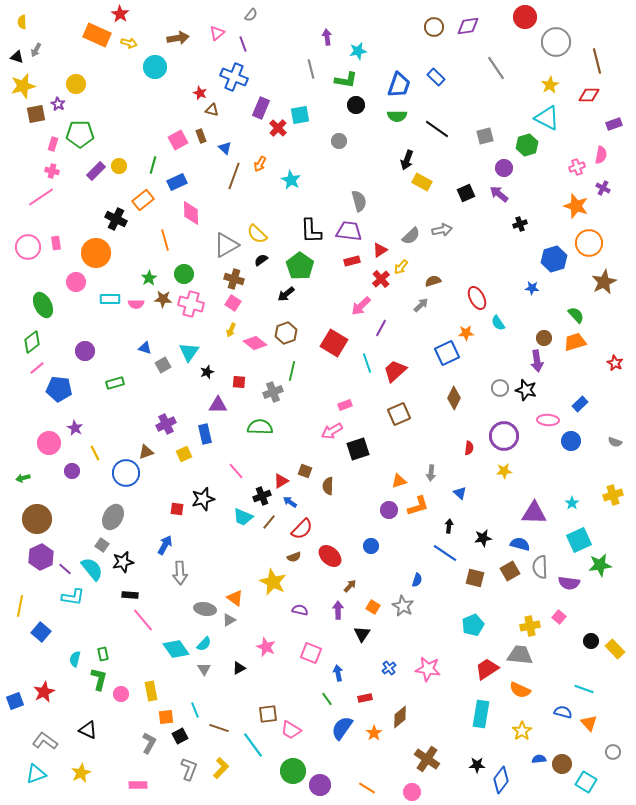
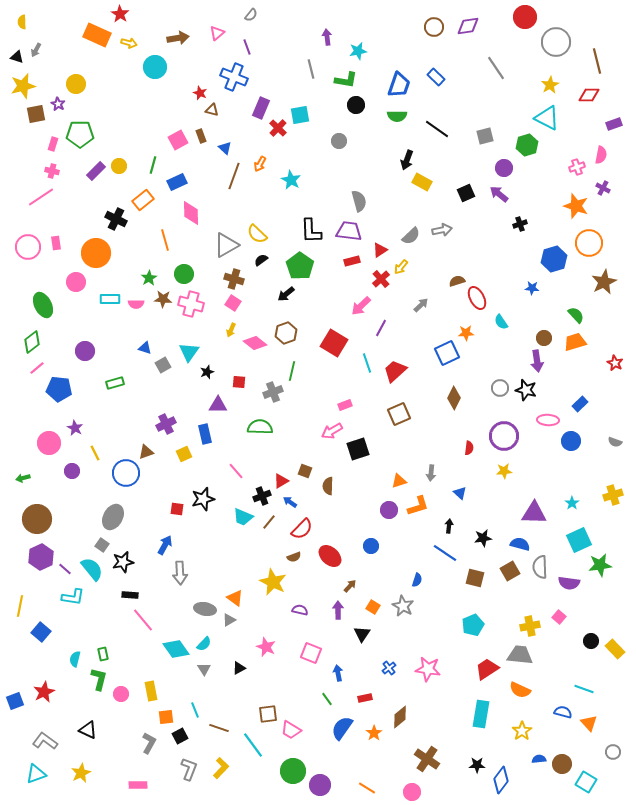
purple line at (243, 44): moved 4 px right, 3 px down
brown semicircle at (433, 281): moved 24 px right
cyan semicircle at (498, 323): moved 3 px right, 1 px up
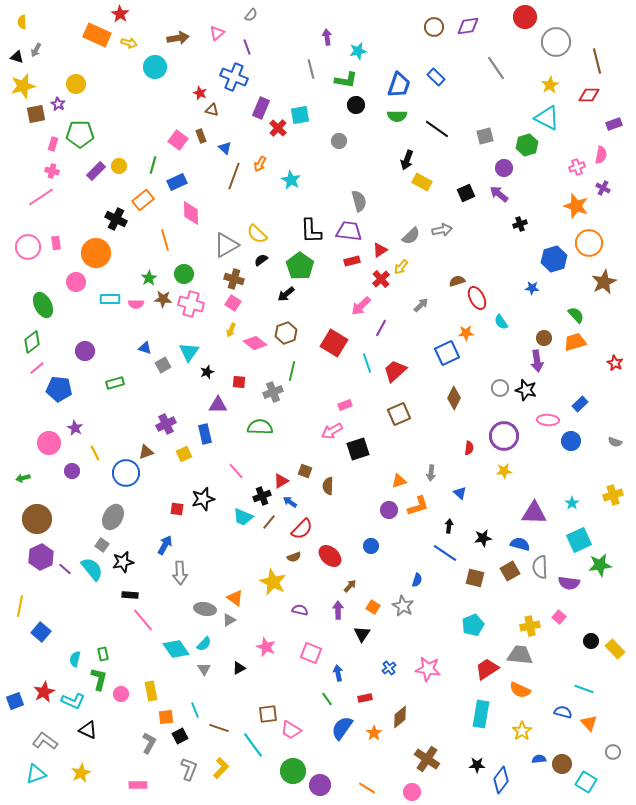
pink square at (178, 140): rotated 24 degrees counterclockwise
cyan L-shape at (73, 597): moved 104 px down; rotated 15 degrees clockwise
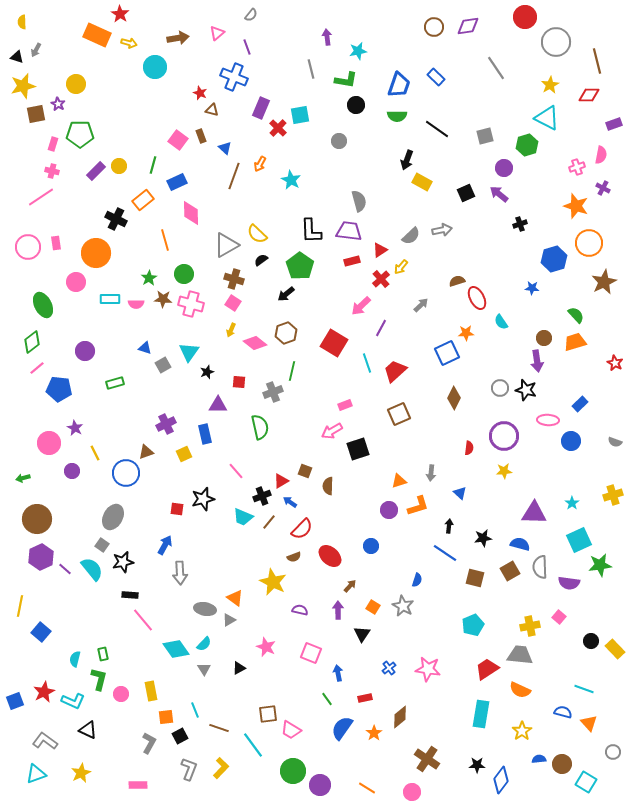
green semicircle at (260, 427): rotated 75 degrees clockwise
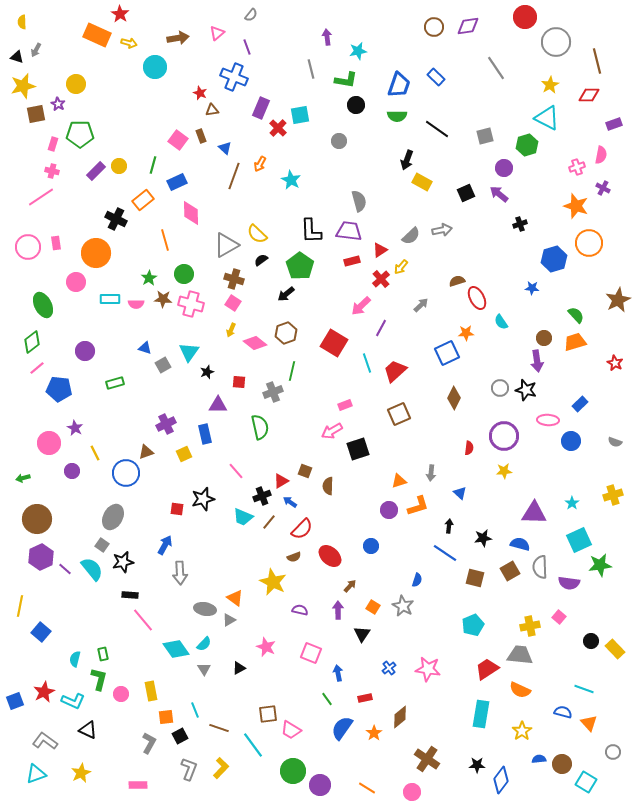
brown triangle at (212, 110): rotated 24 degrees counterclockwise
brown star at (604, 282): moved 14 px right, 18 px down
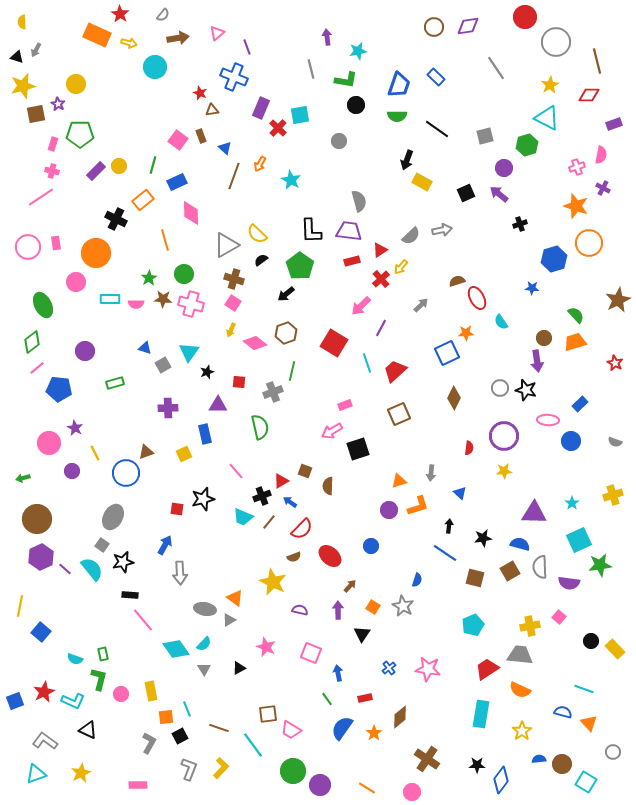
gray semicircle at (251, 15): moved 88 px left
purple cross at (166, 424): moved 2 px right, 16 px up; rotated 24 degrees clockwise
cyan semicircle at (75, 659): rotated 84 degrees counterclockwise
cyan line at (195, 710): moved 8 px left, 1 px up
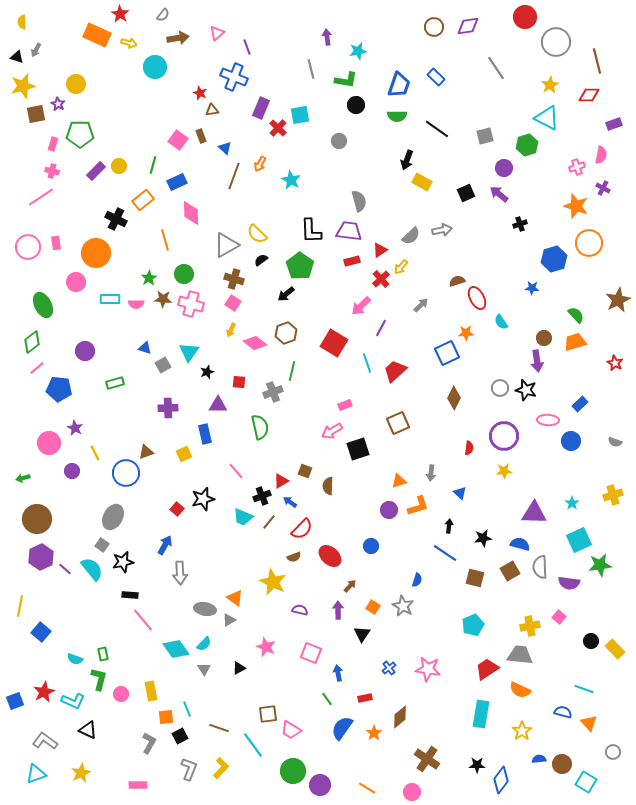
brown square at (399, 414): moved 1 px left, 9 px down
red square at (177, 509): rotated 32 degrees clockwise
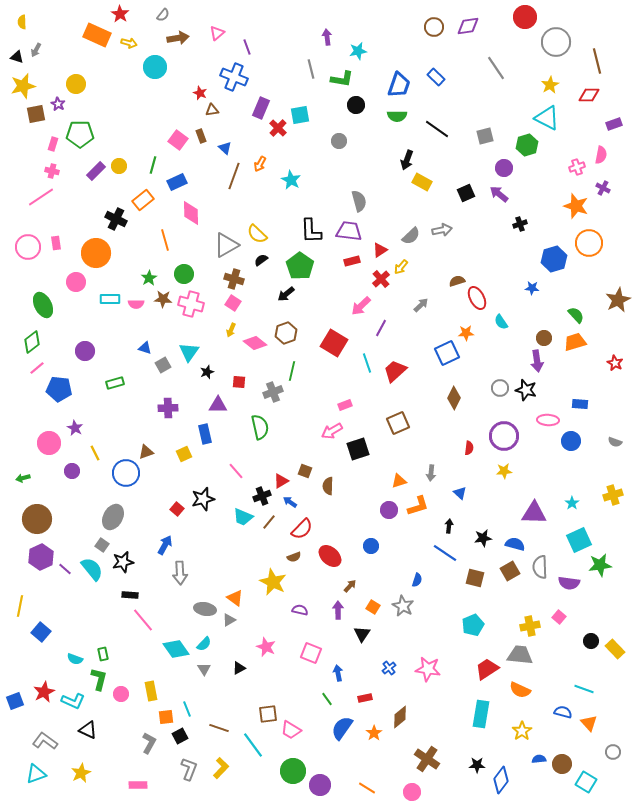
green L-shape at (346, 80): moved 4 px left, 1 px up
blue rectangle at (580, 404): rotated 49 degrees clockwise
blue semicircle at (520, 544): moved 5 px left
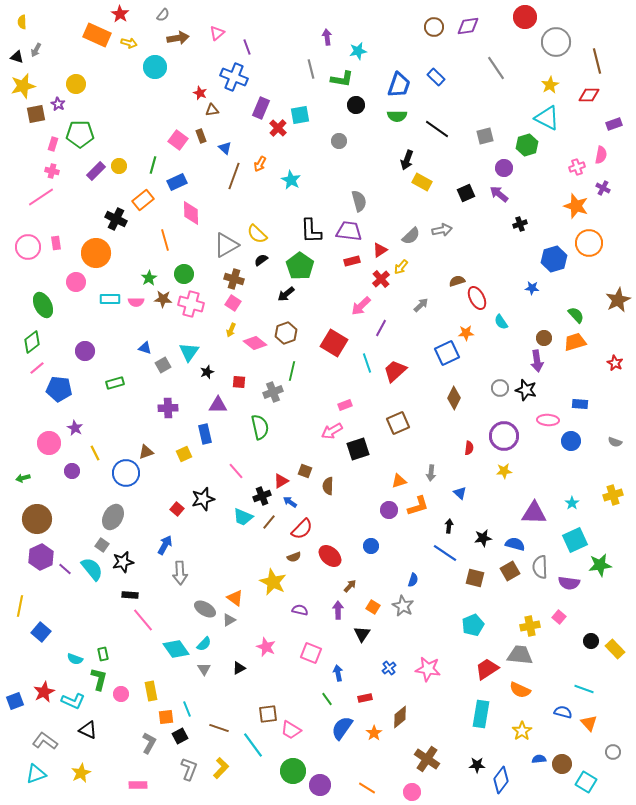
pink semicircle at (136, 304): moved 2 px up
cyan square at (579, 540): moved 4 px left
blue semicircle at (417, 580): moved 4 px left
gray ellipse at (205, 609): rotated 20 degrees clockwise
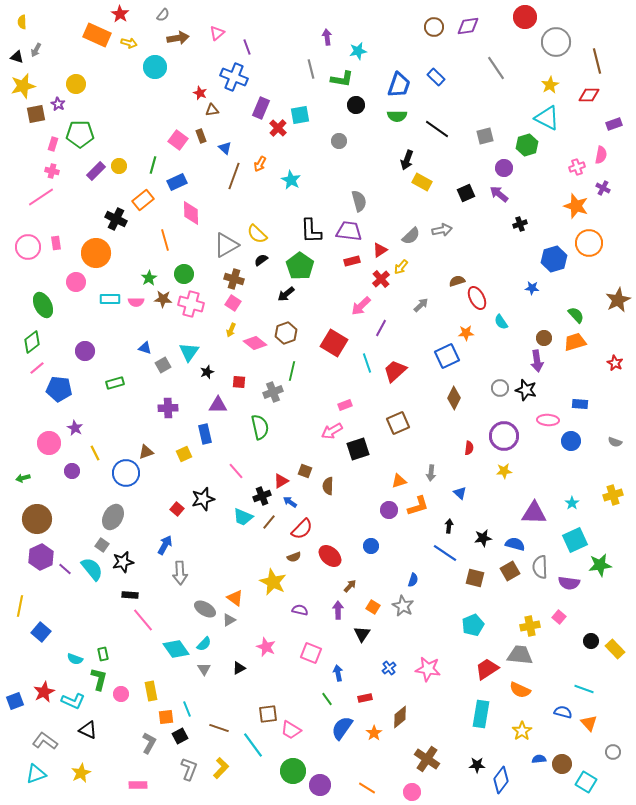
blue square at (447, 353): moved 3 px down
